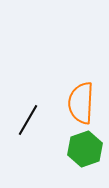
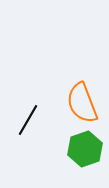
orange semicircle: moved 1 px right; rotated 24 degrees counterclockwise
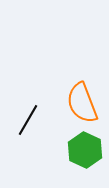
green hexagon: moved 1 px down; rotated 16 degrees counterclockwise
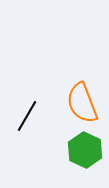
black line: moved 1 px left, 4 px up
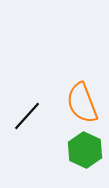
black line: rotated 12 degrees clockwise
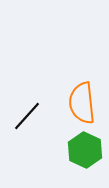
orange semicircle: rotated 15 degrees clockwise
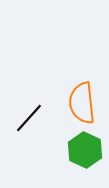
black line: moved 2 px right, 2 px down
